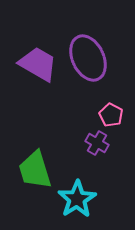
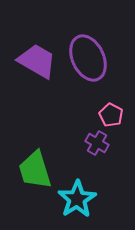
purple trapezoid: moved 1 px left, 3 px up
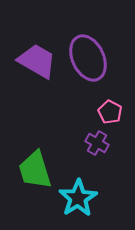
pink pentagon: moved 1 px left, 3 px up
cyan star: moved 1 px right, 1 px up
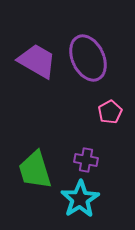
pink pentagon: rotated 15 degrees clockwise
purple cross: moved 11 px left, 17 px down; rotated 20 degrees counterclockwise
cyan star: moved 2 px right, 1 px down
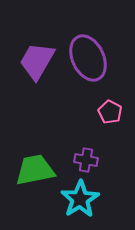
purple trapezoid: rotated 90 degrees counterclockwise
pink pentagon: rotated 15 degrees counterclockwise
green trapezoid: rotated 96 degrees clockwise
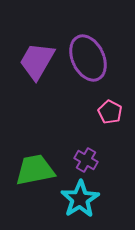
purple cross: rotated 20 degrees clockwise
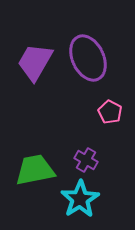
purple trapezoid: moved 2 px left, 1 px down
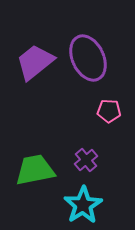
purple trapezoid: rotated 21 degrees clockwise
pink pentagon: moved 1 px left, 1 px up; rotated 25 degrees counterclockwise
purple cross: rotated 20 degrees clockwise
cyan star: moved 3 px right, 6 px down
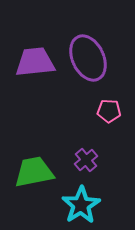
purple trapezoid: rotated 33 degrees clockwise
green trapezoid: moved 1 px left, 2 px down
cyan star: moved 2 px left
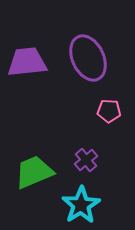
purple trapezoid: moved 8 px left
green trapezoid: rotated 12 degrees counterclockwise
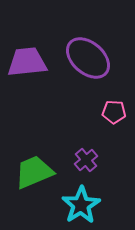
purple ellipse: rotated 24 degrees counterclockwise
pink pentagon: moved 5 px right, 1 px down
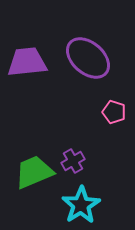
pink pentagon: rotated 15 degrees clockwise
purple cross: moved 13 px left, 1 px down; rotated 10 degrees clockwise
